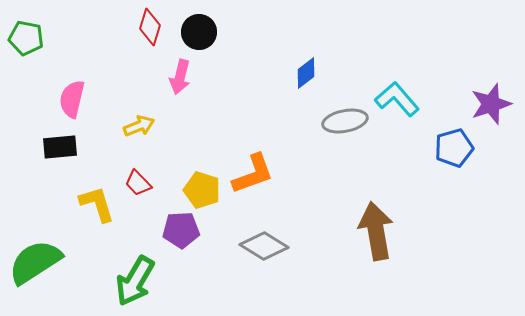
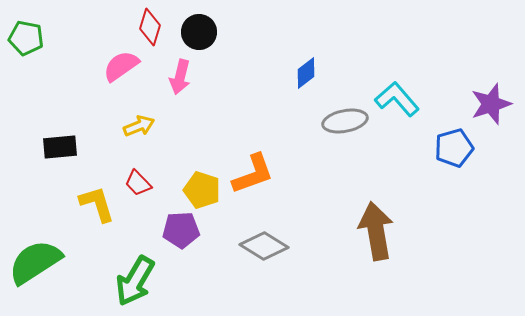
pink semicircle: moved 49 px right, 33 px up; rotated 42 degrees clockwise
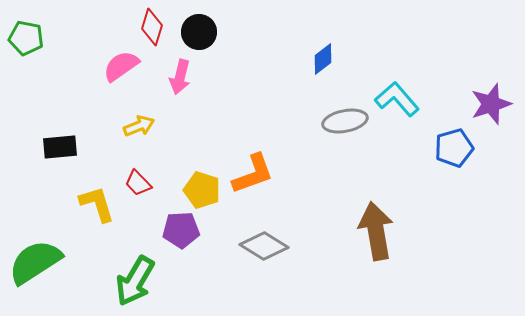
red diamond: moved 2 px right
blue diamond: moved 17 px right, 14 px up
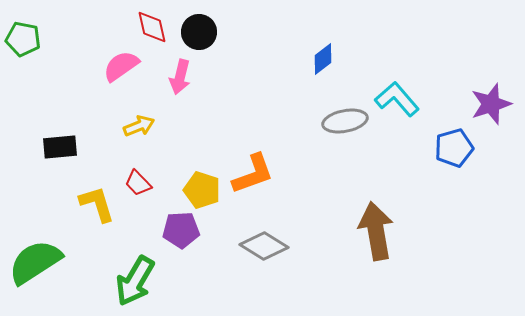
red diamond: rotated 30 degrees counterclockwise
green pentagon: moved 3 px left, 1 px down
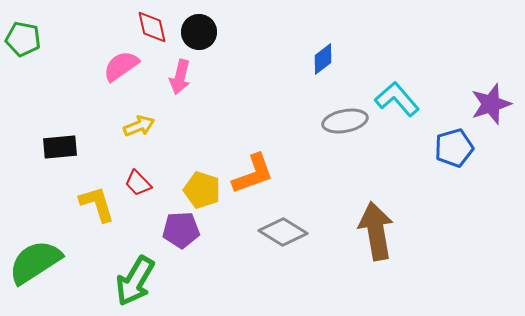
gray diamond: moved 19 px right, 14 px up
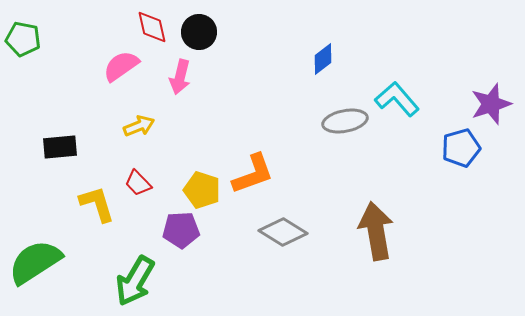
blue pentagon: moved 7 px right
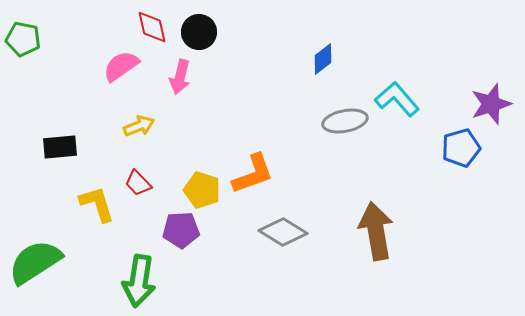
green arrow: moved 4 px right; rotated 21 degrees counterclockwise
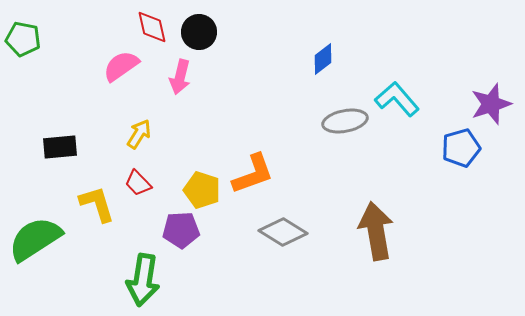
yellow arrow: moved 8 px down; rotated 36 degrees counterclockwise
green semicircle: moved 23 px up
green arrow: moved 4 px right, 1 px up
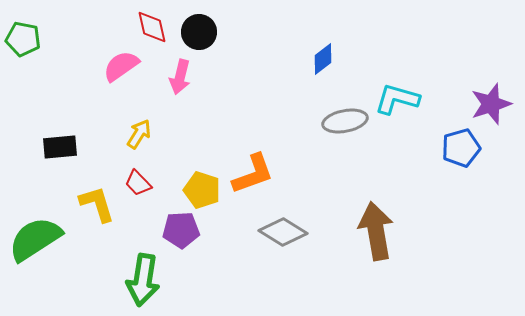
cyan L-shape: rotated 33 degrees counterclockwise
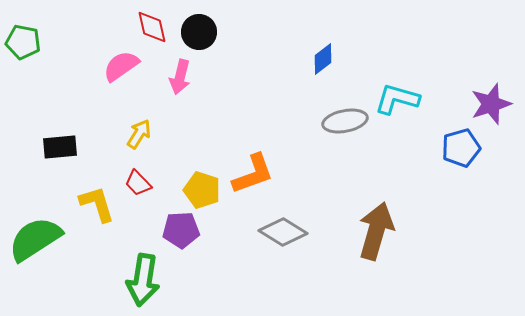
green pentagon: moved 3 px down
brown arrow: rotated 26 degrees clockwise
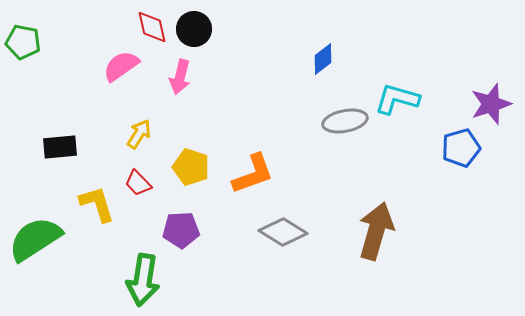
black circle: moved 5 px left, 3 px up
yellow pentagon: moved 11 px left, 23 px up
